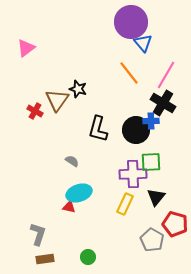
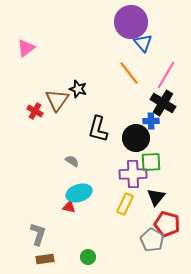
black circle: moved 8 px down
red pentagon: moved 8 px left
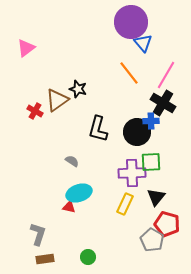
brown triangle: rotated 20 degrees clockwise
black circle: moved 1 px right, 6 px up
purple cross: moved 1 px left, 1 px up
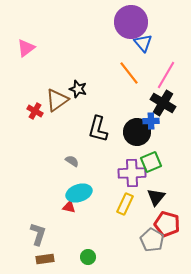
green square: rotated 20 degrees counterclockwise
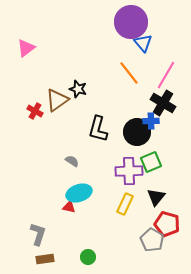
purple cross: moved 3 px left, 2 px up
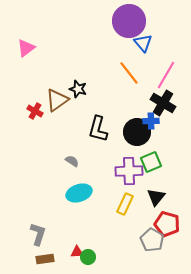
purple circle: moved 2 px left, 1 px up
red triangle: moved 8 px right, 45 px down; rotated 16 degrees counterclockwise
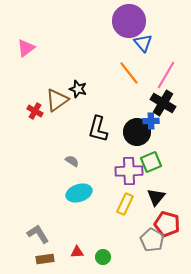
gray L-shape: rotated 50 degrees counterclockwise
green circle: moved 15 px right
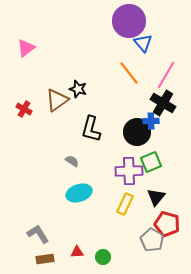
red cross: moved 11 px left, 2 px up
black L-shape: moved 7 px left
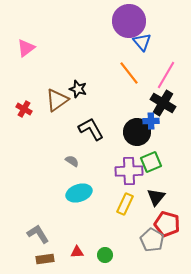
blue triangle: moved 1 px left, 1 px up
black L-shape: rotated 136 degrees clockwise
green circle: moved 2 px right, 2 px up
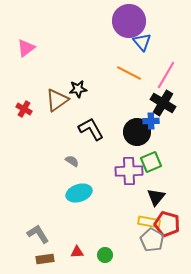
orange line: rotated 25 degrees counterclockwise
black star: rotated 24 degrees counterclockwise
yellow rectangle: moved 24 px right, 18 px down; rotated 75 degrees clockwise
